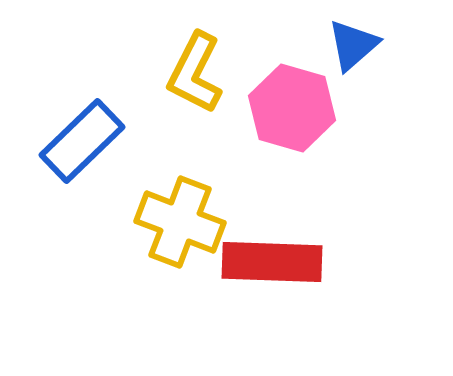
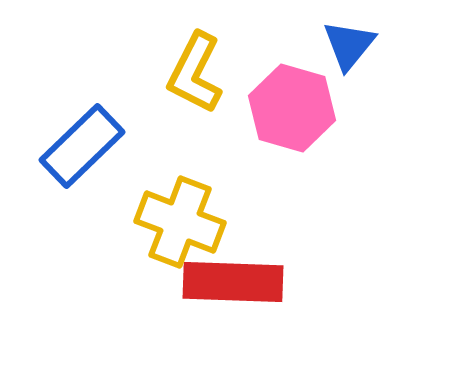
blue triangle: moved 4 px left; rotated 10 degrees counterclockwise
blue rectangle: moved 5 px down
red rectangle: moved 39 px left, 20 px down
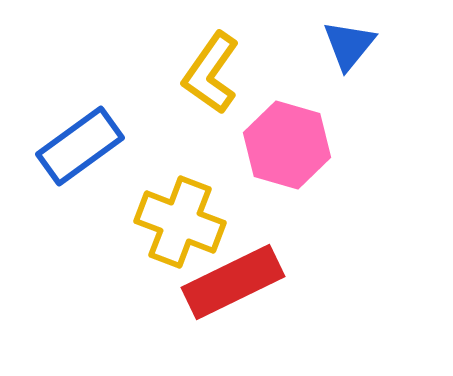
yellow L-shape: moved 16 px right; rotated 8 degrees clockwise
pink hexagon: moved 5 px left, 37 px down
blue rectangle: moved 2 px left; rotated 8 degrees clockwise
red rectangle: rotated 28 degrees counterclockwise
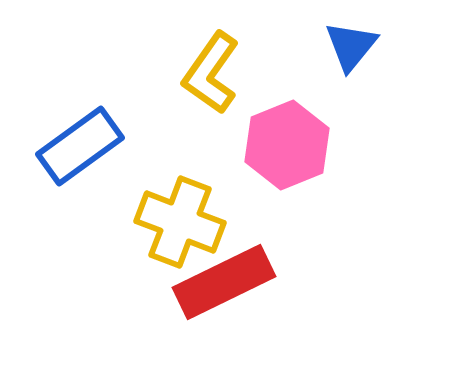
blue triangle: moved 2 px right, 1 px down
pink hexagon: rotated 22 degrees clockwise
red rectangle: moved 9 px left
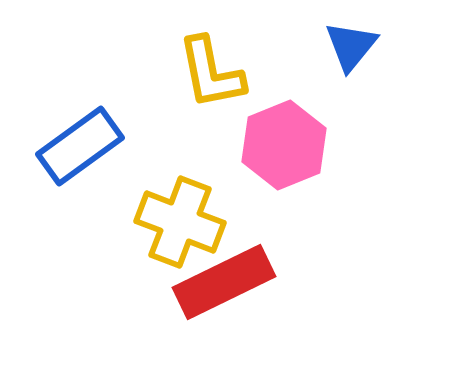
yellow L-shape: rotated 46 degrees counterclockwise
pink hexagon: moved 3 px left
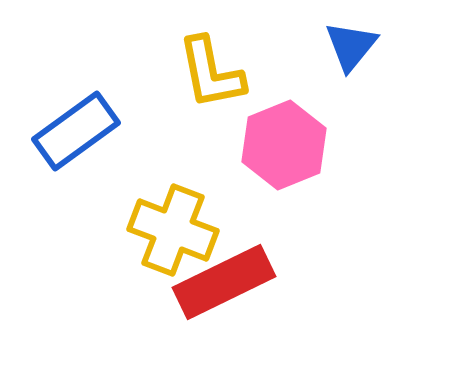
blue rectangle: moved 4 px left, 15 px up
yellow cross: moved 7 px left, 8 px down
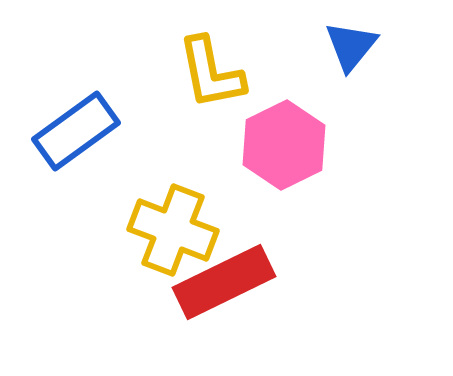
pink hexagon: rotated 4 degrees counterclockwise
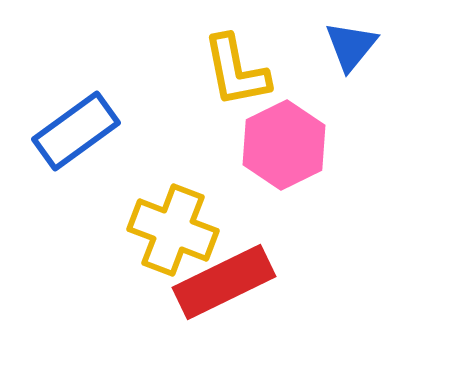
yellow L-shape: moved 25 px right, 2 px up
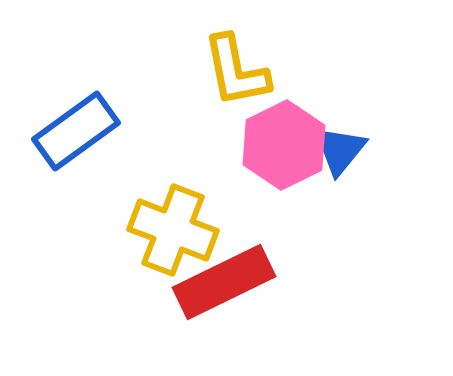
blue triangle: moved 11 px left, 104 px down
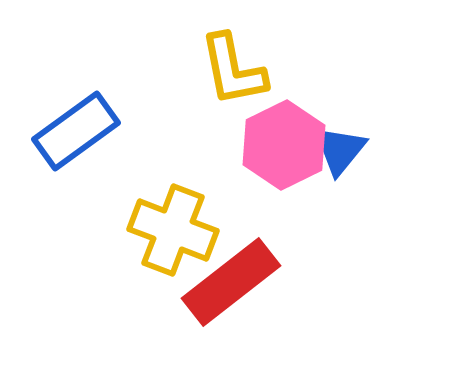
yellow L-shape: moved 3 px left, 1 px up
red rectangle: moved 7 px right; rotated 12 degrees counterclockwise
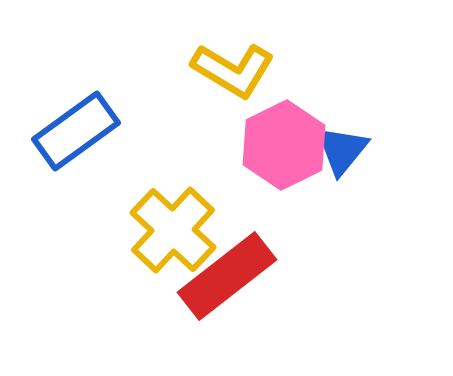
yellow L-shape: rotated 48 degrees counterclockwise
blue triangle: moved 2 px right
yellow cross: rotated 22 degrees clockwise
red rectangle: moved 4 px left, 6 px up
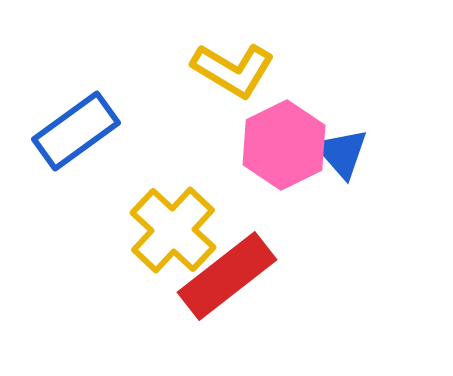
blue triangle: moved 3 px down; rotated 20 degrees counterclockwise
